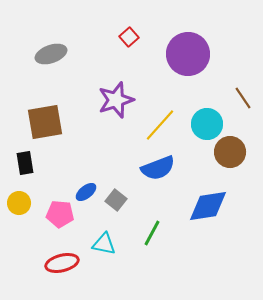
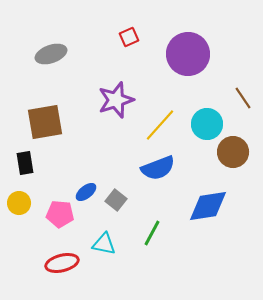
red square: rotated 18 degrees clockwise
brown circle: moved 3 px right
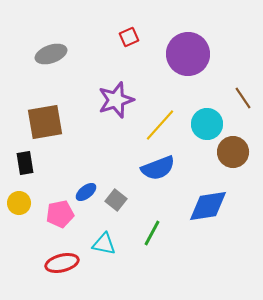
pink pentagon: rotated 16 degrees counterclockwise
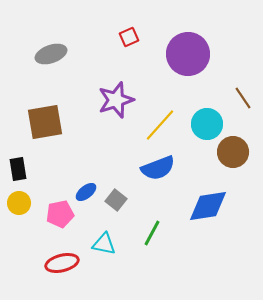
black rectangle: moved 7 px left, 6 px down
